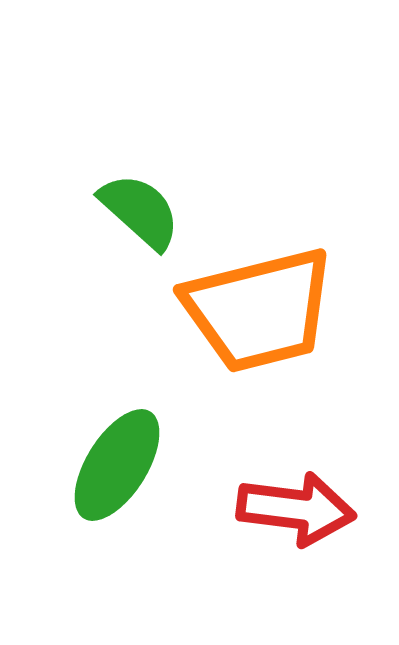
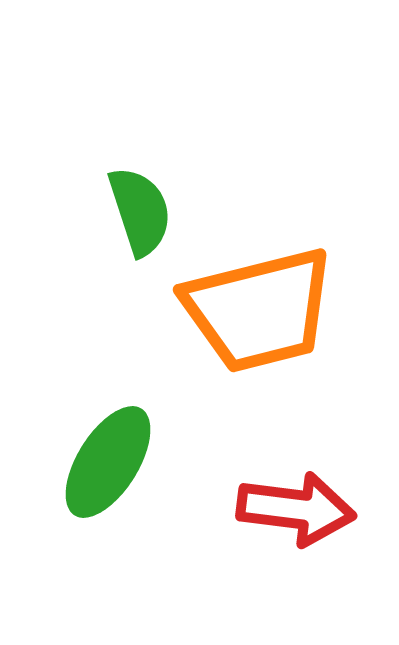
green semicircle: rotated 30 degrees clockwise
green ellipse: moved 9 px left, 3 px up
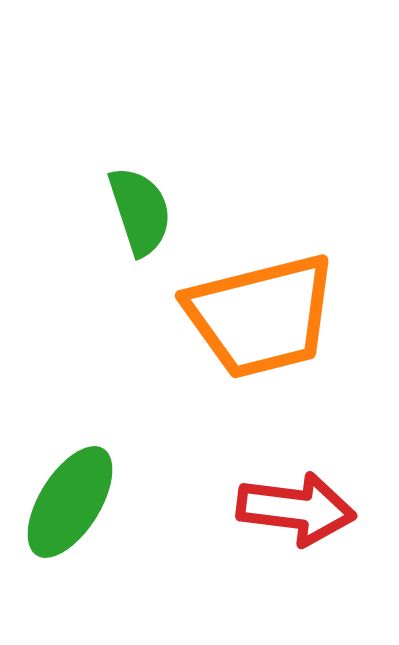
orange trapezoid: moved 2 px right, 6 px down
green ellipse: moved 38 px left, 40 px down
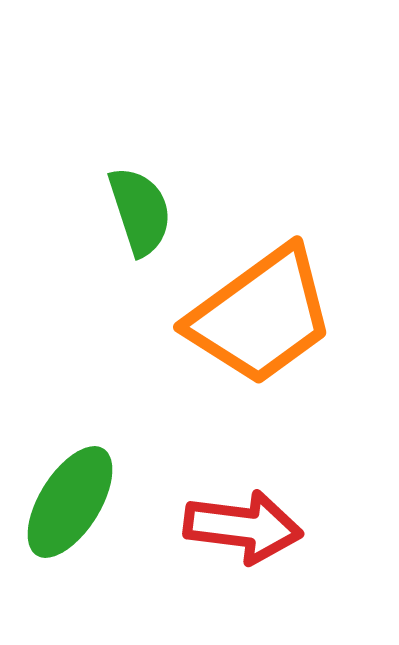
orange trapezoid: rotated 22 degrees counterclockwise
red arrow: moved 53 px left, 18 px down
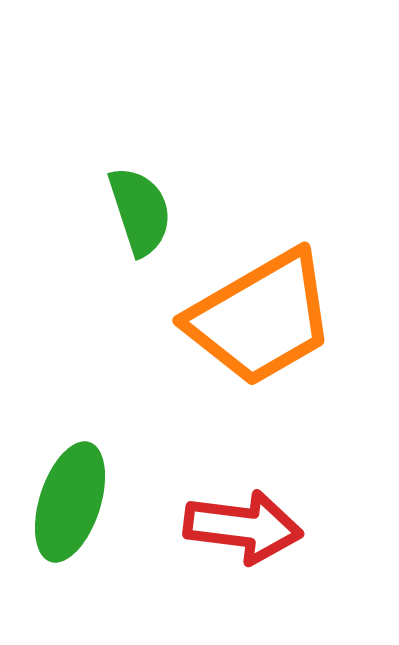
orange trapezoid: moved 2 px down; rotated 6 degrees clockwise
green ellipse: rotated 14 degrees counterclockwise
